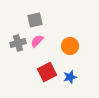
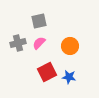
gray square: moved 4 px right, 1 px down
pink semicircle: moved 2 px right, 2 px down
blue star: moved 1 px left; rotated 24 degrees clockwise
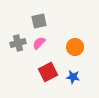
orange circle: moved 5 px right, 1 px down
red square: moved 1 px right
blue star: moved 4 px right
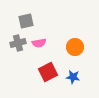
gray square: moved 13 px left
pink semicircle: rotated 144 degrees counterclockwise
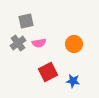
gray cross: rotated 21 degrees counterclockwise
orange circle: moved 1 px left, 3 px up
blue star: moved 4 px down
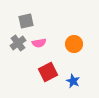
blue star: rotated 16 degrees clockwise
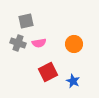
gray cross: rotated 35 degrees counterclockwise
